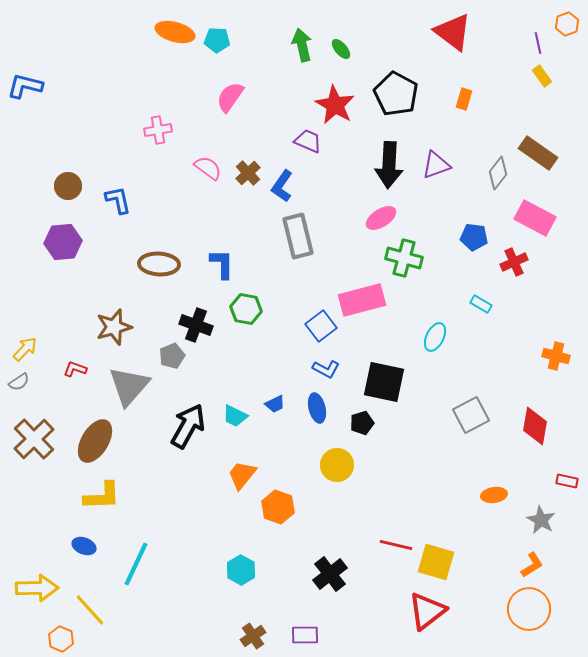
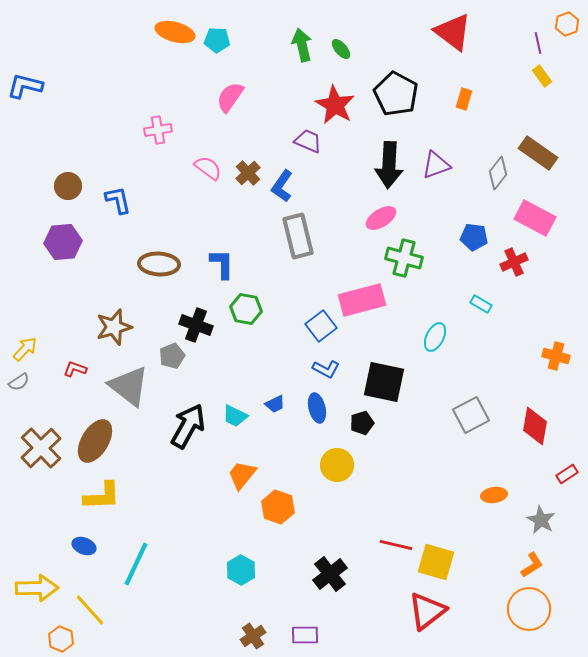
gray triangle at (129, 386): rotated 33 degrees counterclockwise
brown cross at (34, 439): moved 7 px right, 9 px down
red rectangle at (567, 481): moved 7 px up; rotated 45 degrees counterclockwise
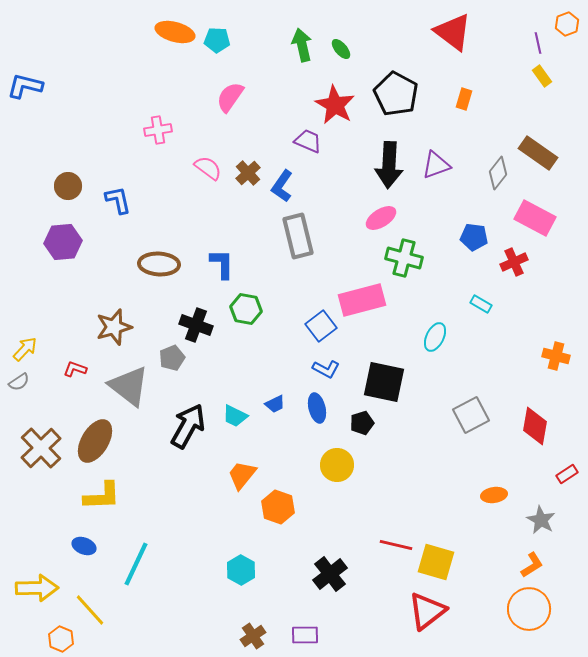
gray pentagon at (172, 356): moved 2 px down
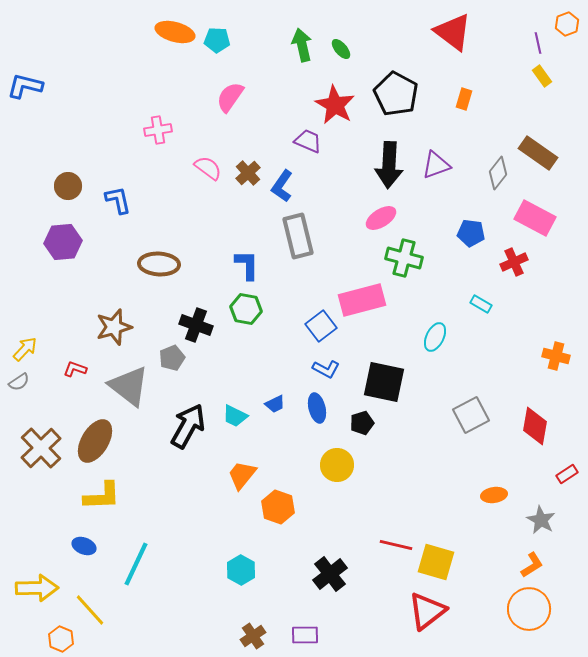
blue pentagon at (474, 237): moved 3 px left, 4 px up
blue L-shape at (222, 264): moved 25 px right, 1 px down
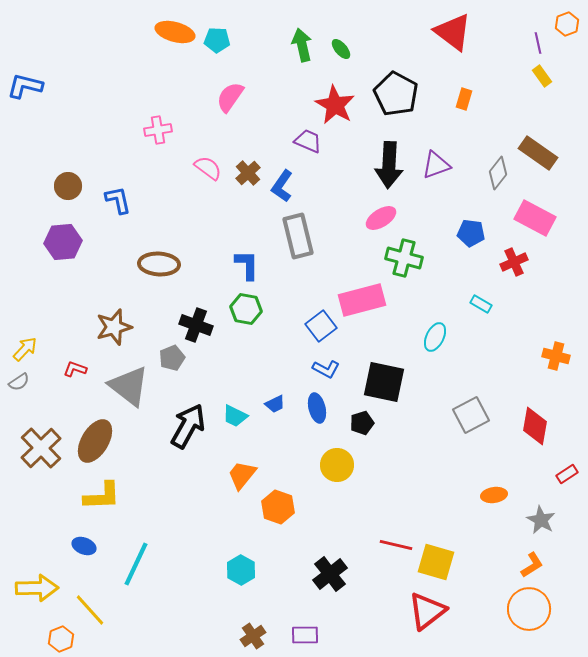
orange hexagon at (61, 639): rotated 15 degrees clockwise
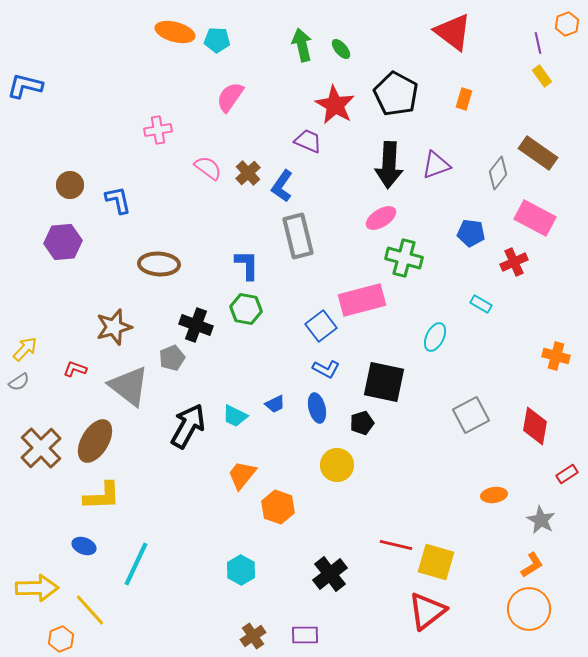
brown circle at (68, 186): moved 2 px right, 1 px up
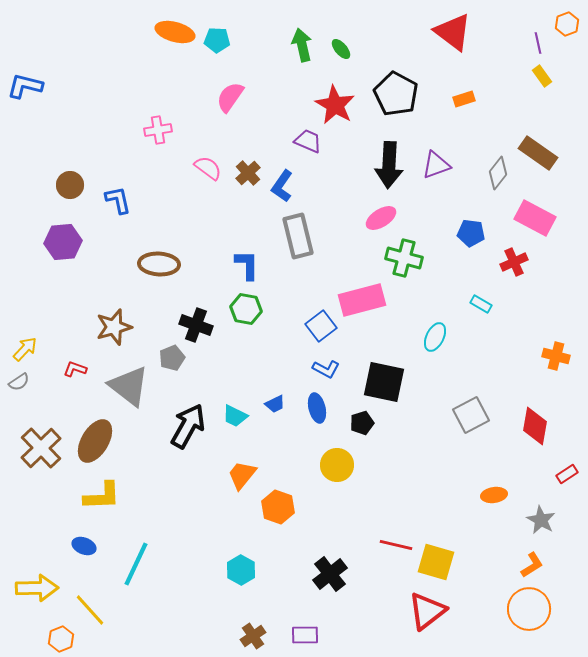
orange rectangle at (464, 99): rotated 55 degrees clockwise
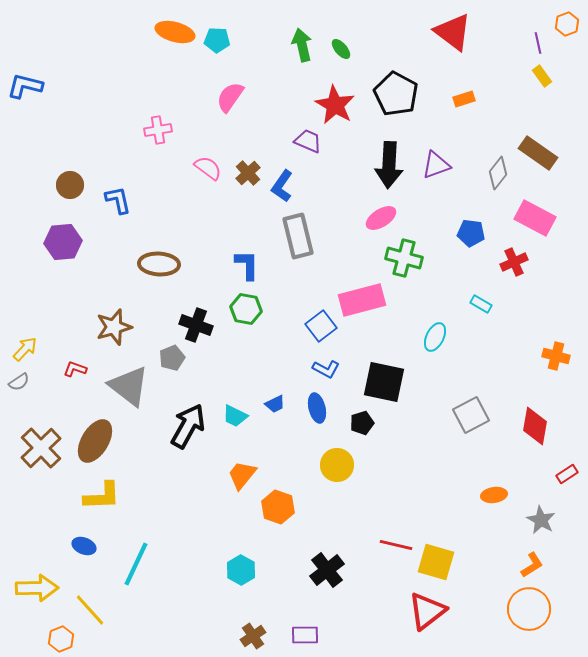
black cross at (330, 574): moved 3 px left, 4 px up
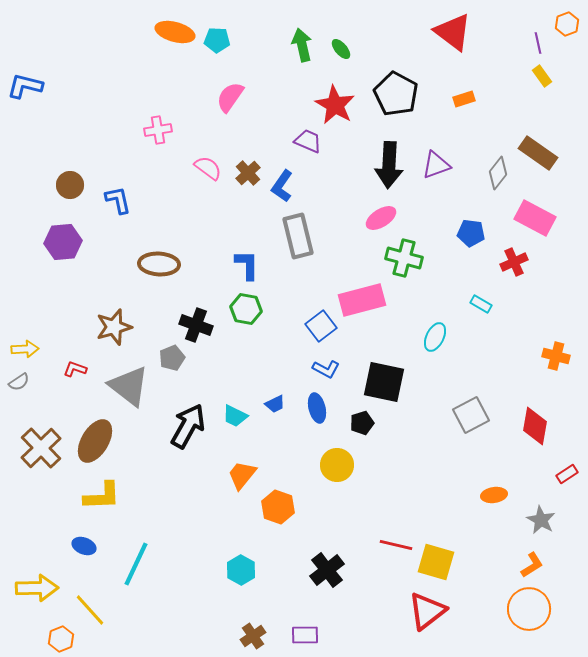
yellow arrow at (25, 349): rotated 44 degrees clockwise
